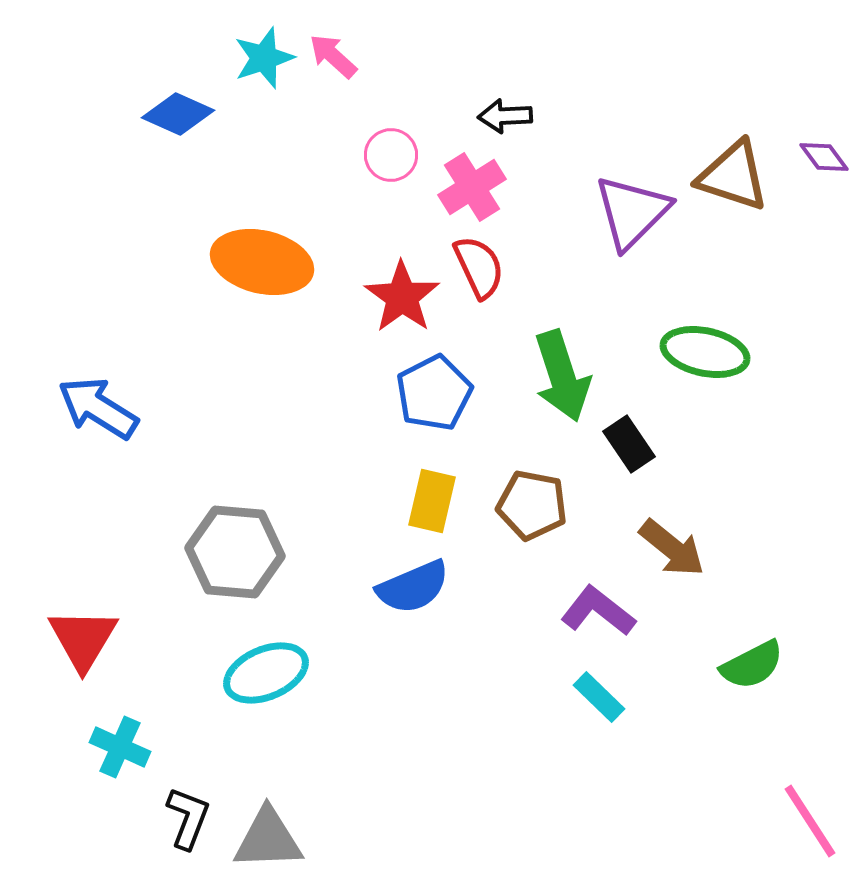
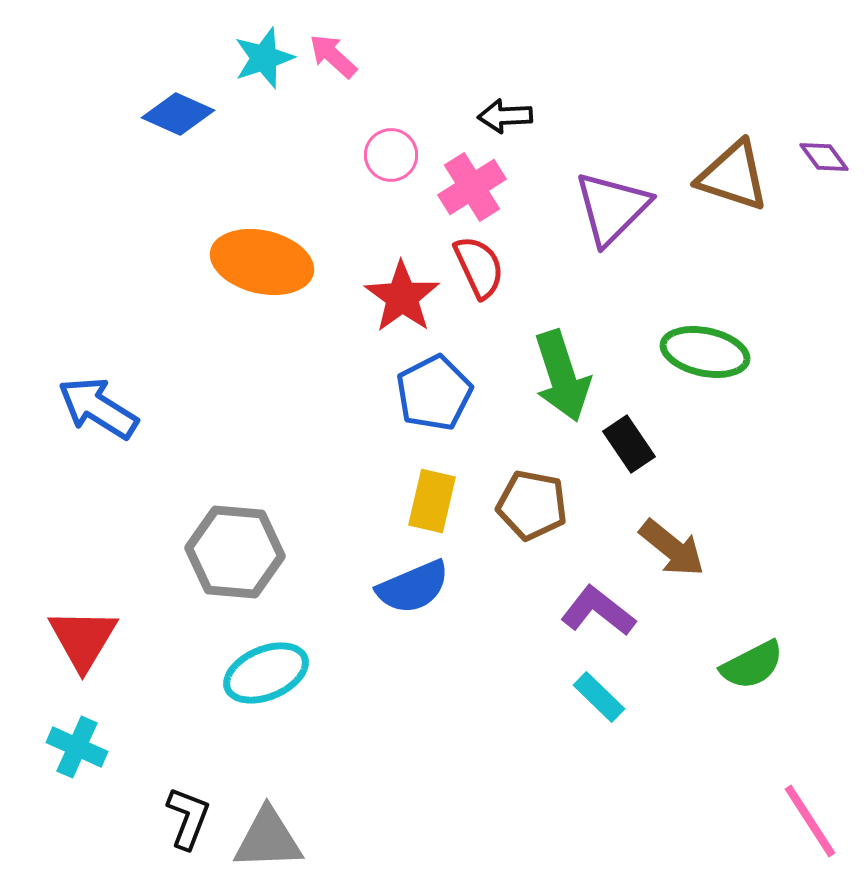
purple triangle: moved 20 px left, 4 px up
cyan cross: moved 43 px left
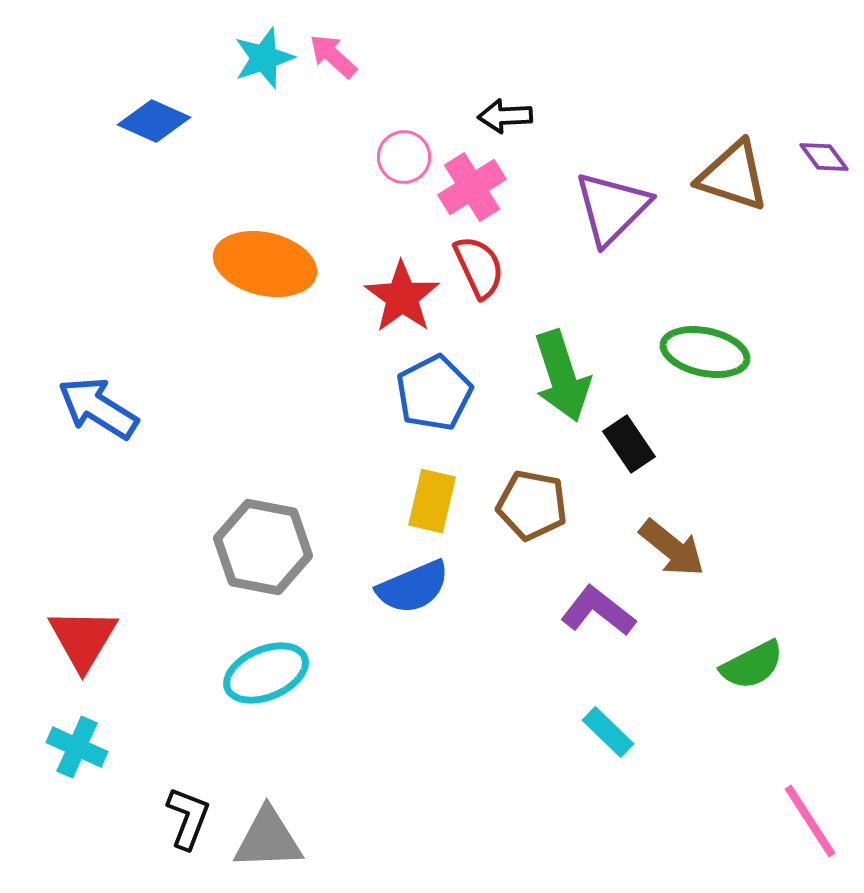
blue diamond: moved 24 px left, 7 px down
pink circle: moved 13 px right, 2 px down
orange ellipse: moved 3 px right, 2 px down
gray hexagon: moved 28 px right, 5 px up; rotated 6 degrees clockwise
cyan rectangle: moved 9 px right, 35 px down
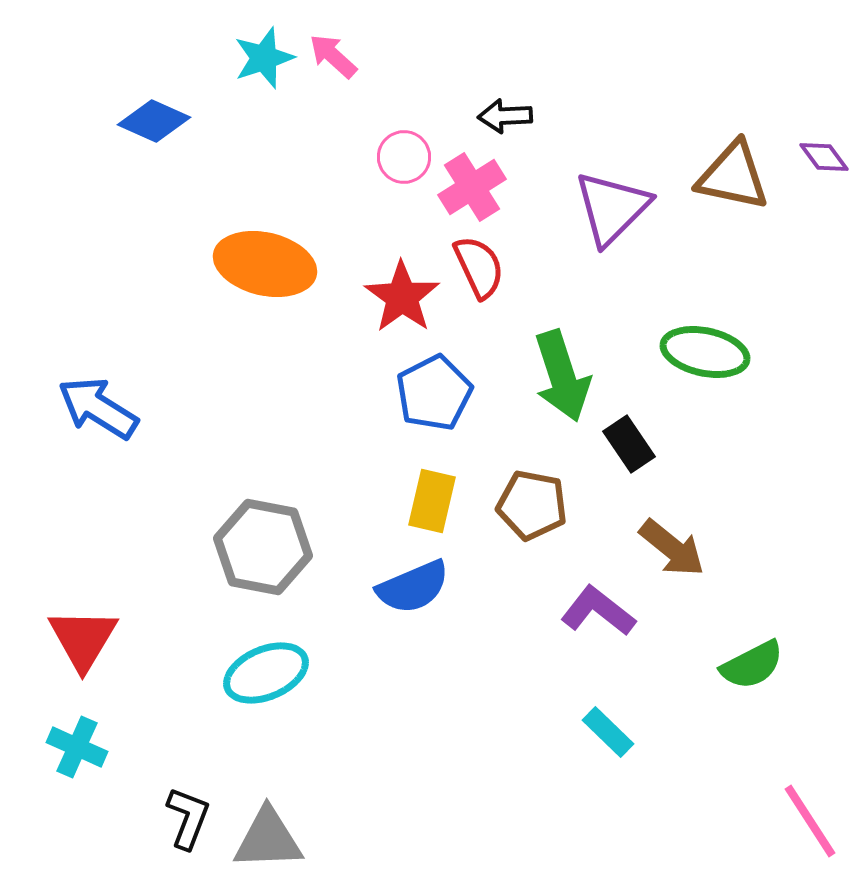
brown triangle: rotated 6 degrees counterclockwise
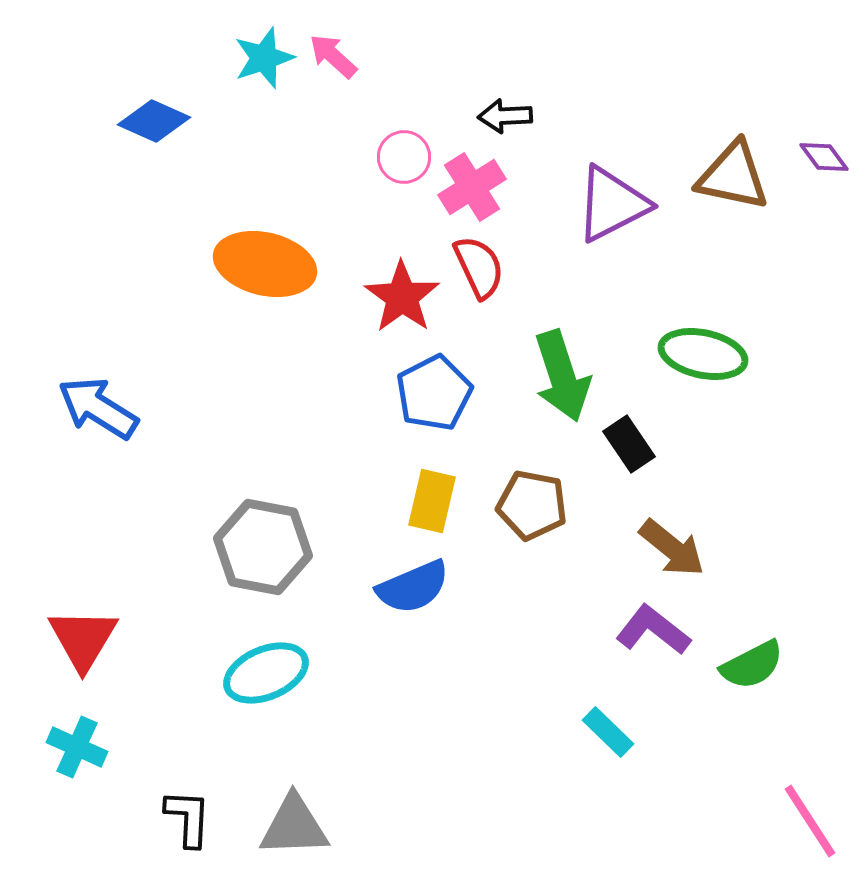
purple triangle: moved 4 px up; rotated 18 degrees clockwise
green ellipse: moved 2 px left, 2 px down
purple L-shape: moved 55 px right, 19 px down
black L-shape: rotated 18 degrees counterclockwise
gray triangle: moved 26 px right, 13 px up
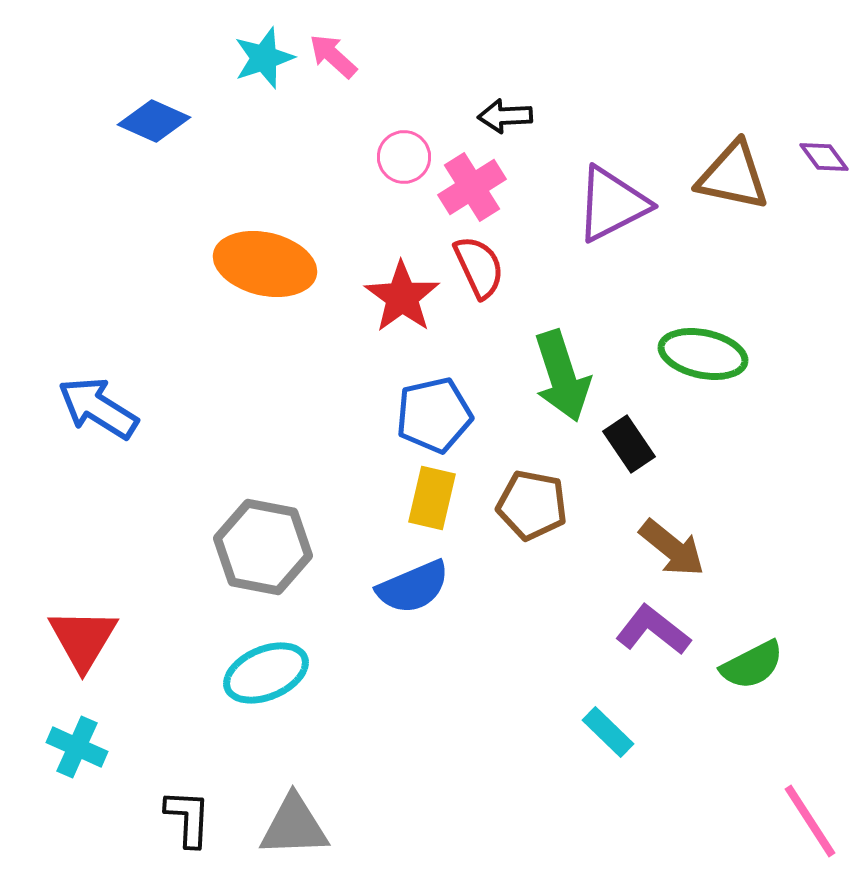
blue pentagon: moved 22 px down; rotated 14 degrees clockwise
yellow rectangle: moved 3 px up
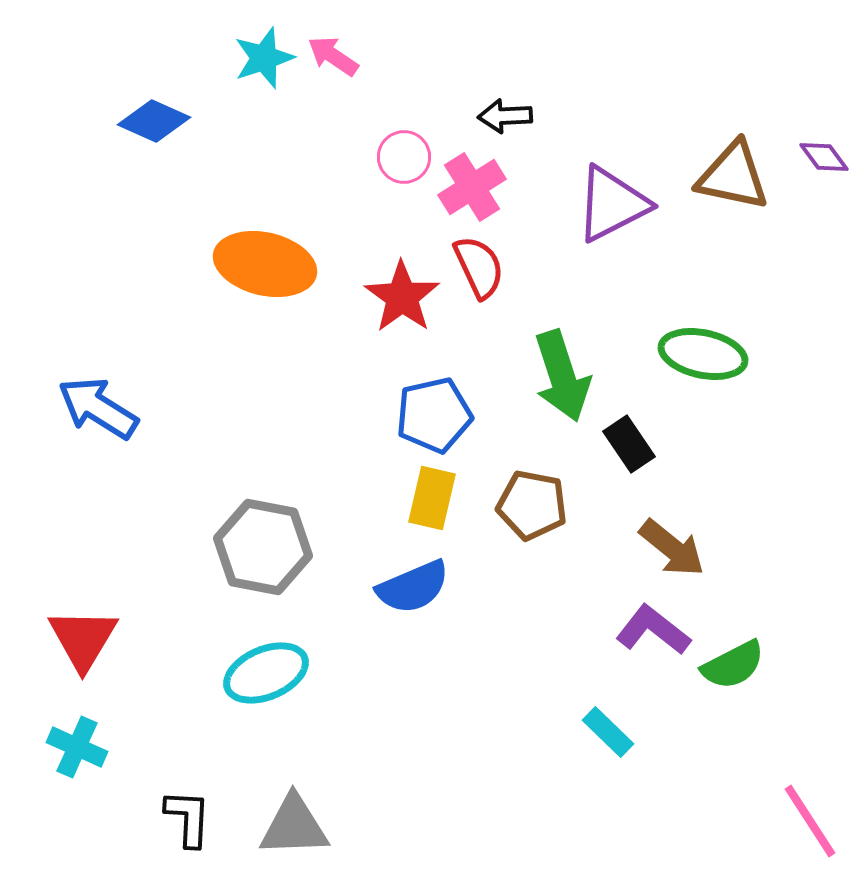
pink arrow: rotated 8 degrees counterclockwise
green semicircle: moved 19 px left
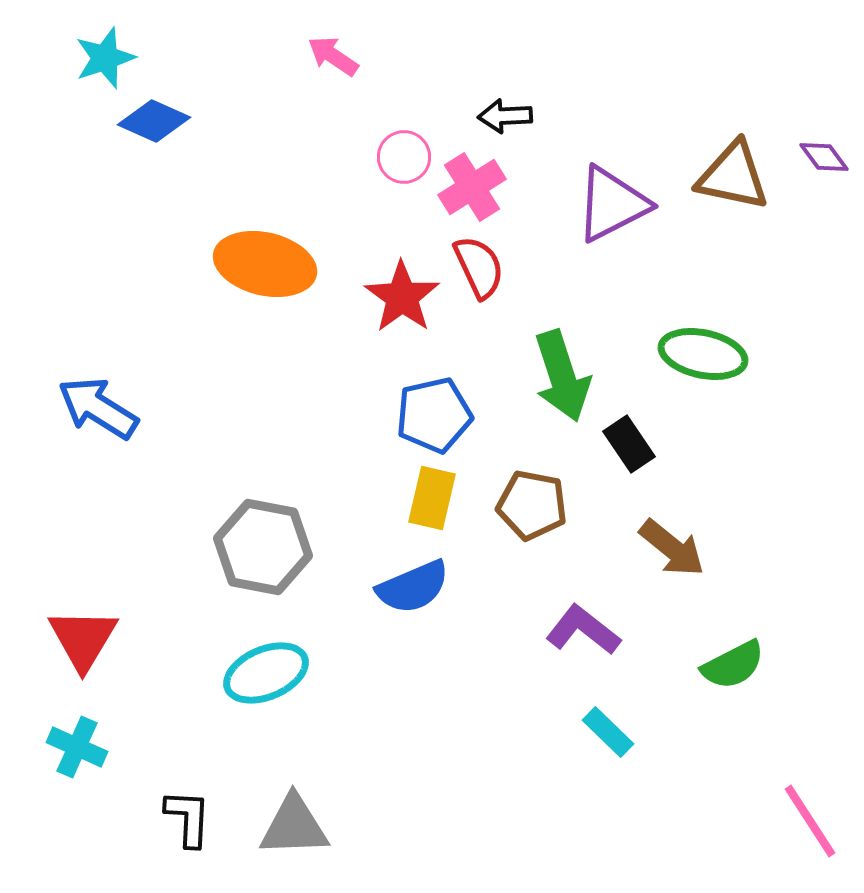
cyan star: moved 159 px left
purple L-shape: moved 70 px left
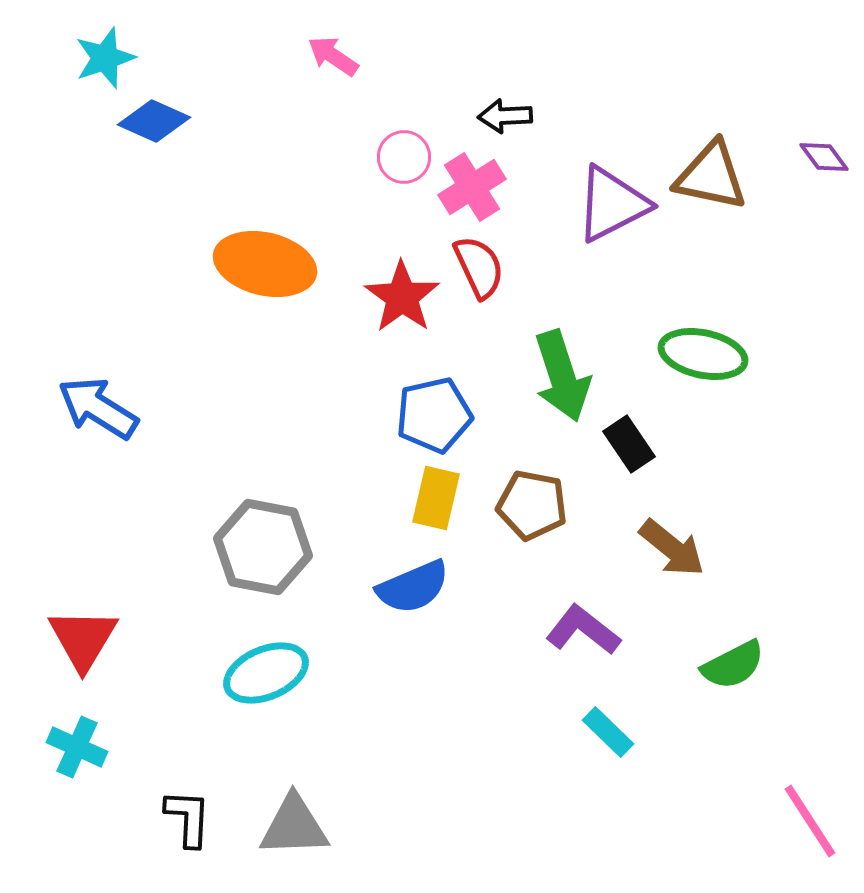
brown triangle: moved 22 px left
yellow rectangle: moved 4 px right
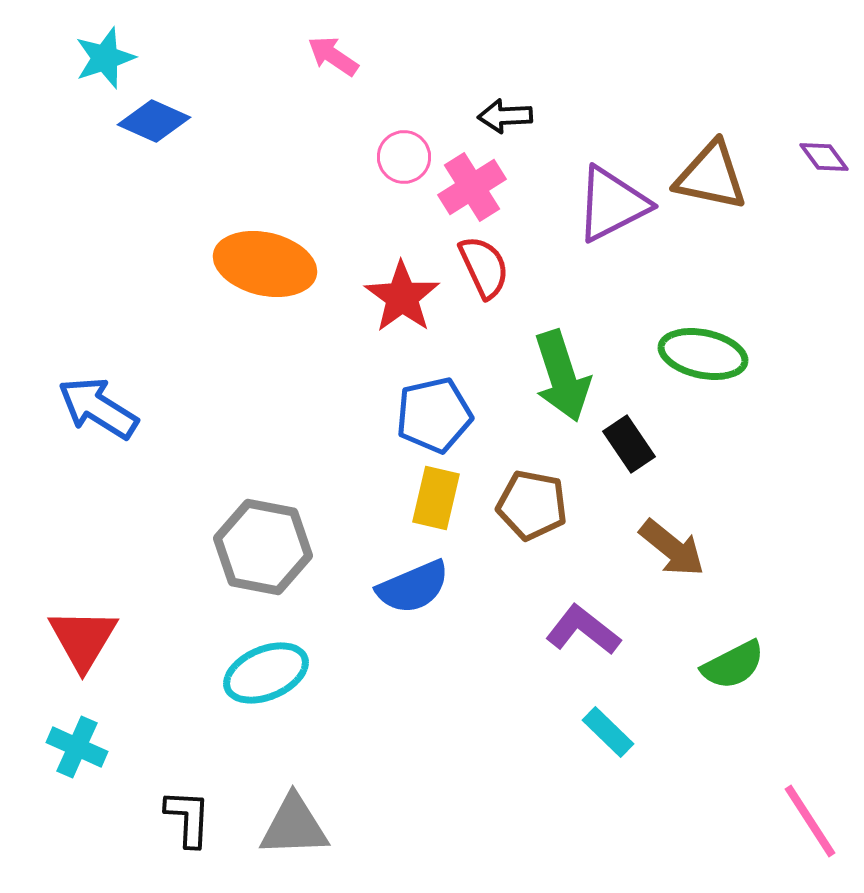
red semicircle: moved 5 px right
